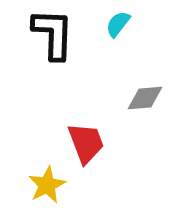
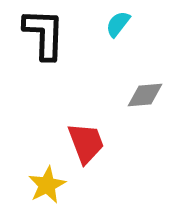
black L-shape: moved 9 px left
gray diamond: moved 3 px up
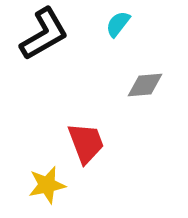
black L-shape: rotated 58 degrees clockwise
gray diamond: moved 10 px up
yellow star: rotated 15 degrees clockwise
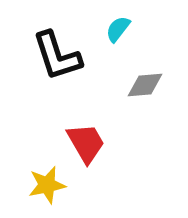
cyan semicircle: moved 5 px down
black L-shape: moved 13 px right, 22 px down; rotated 102 degrees clockwise
red trapezoid: rotated 9 degrees counterclockwise
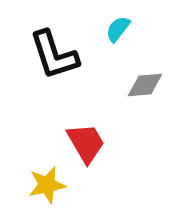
black L-shape: moved 3 px left, 1 px up
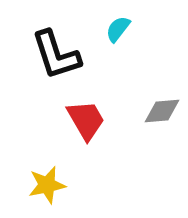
black L-shape: moved 2 px right
gray diamond: moved 17 px right, 26 px down
red trapezoid: moved 23 px up
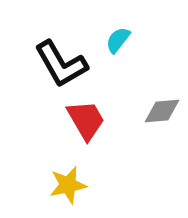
cyan semicircle: moved 11 px down
black L-shape: moved 5 px right, 9 px down; rotated 12 degrees counterclockwise
yellow star: moved 21 px right
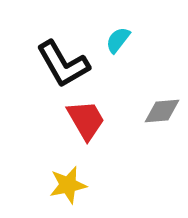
black L-shape: moved 2 px right
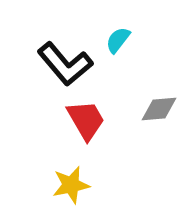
black L-shape: moved 2 px right; rotated 10 degrees counterclockwise
gray diamond: moved 3 px left, 2 px up
yellow star: moved 3 px right
